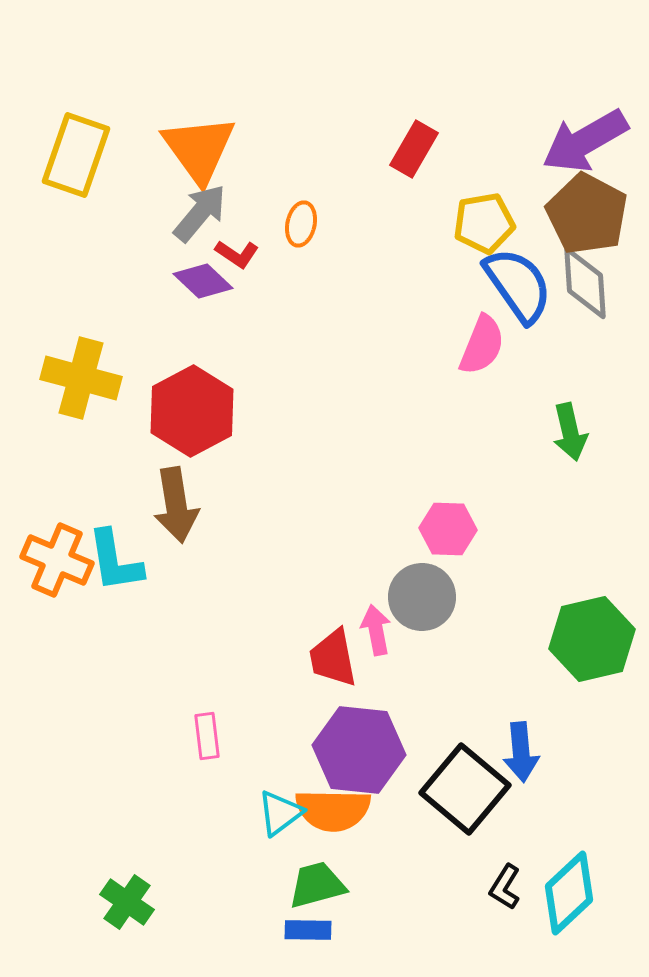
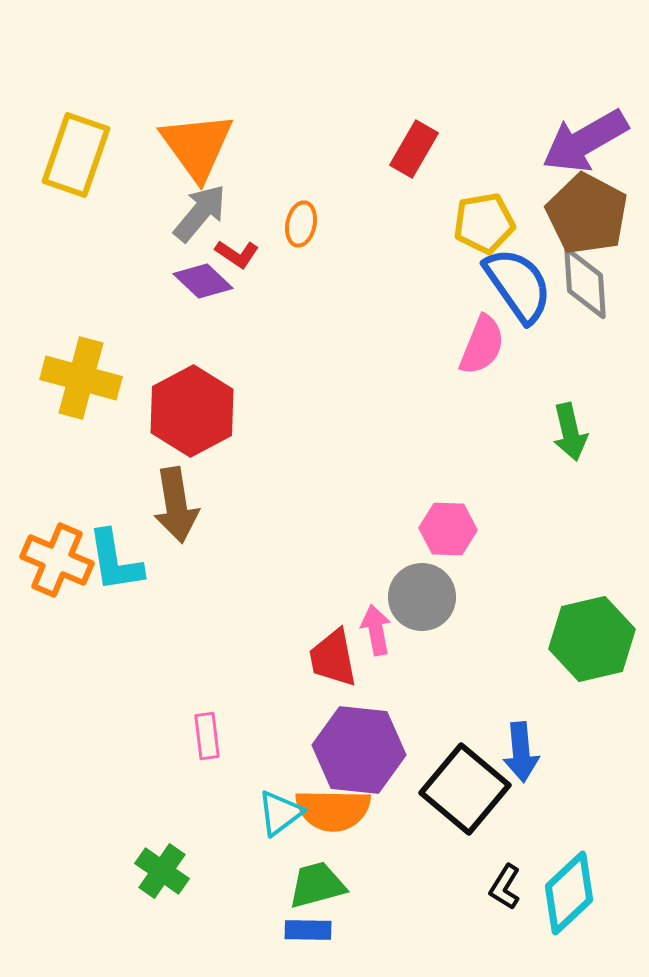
orange triangle: moved 2 px left, 3 px up
green cross: moved 35 px right, 31 px up
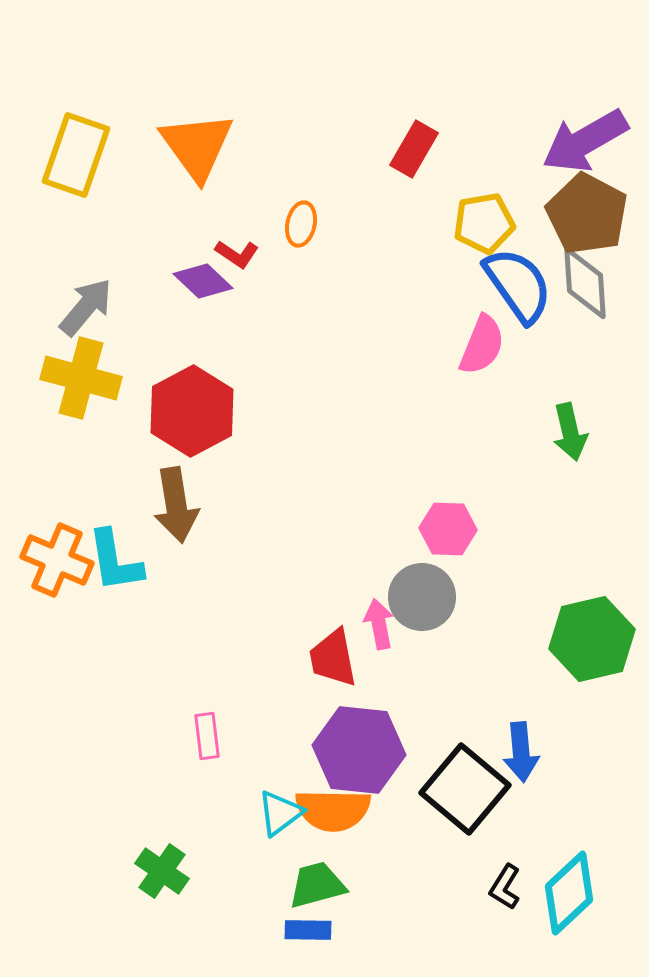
gray arrow: moved 114 px left, 94 px down
pink arrow: moved 3 px right, 6 px up
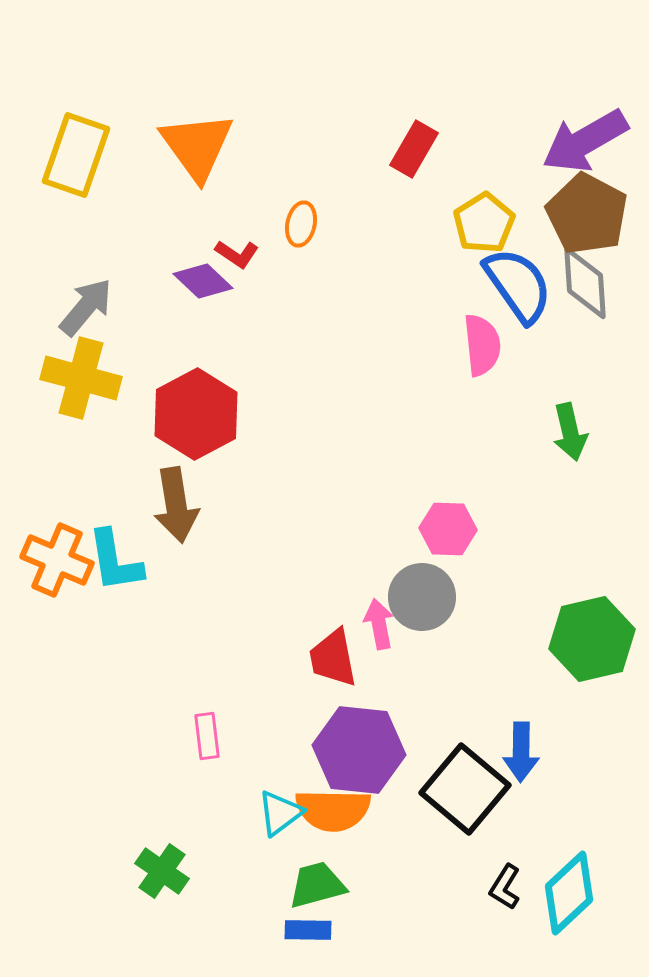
yellow pentagon: rotated 22 degrees counterclockwise
pink semicircle: rotated 28 degrees counterclockwise
red hexagon: moved 4 px right, 3 px down
blue arrow: rotated 6 degrees clockwise
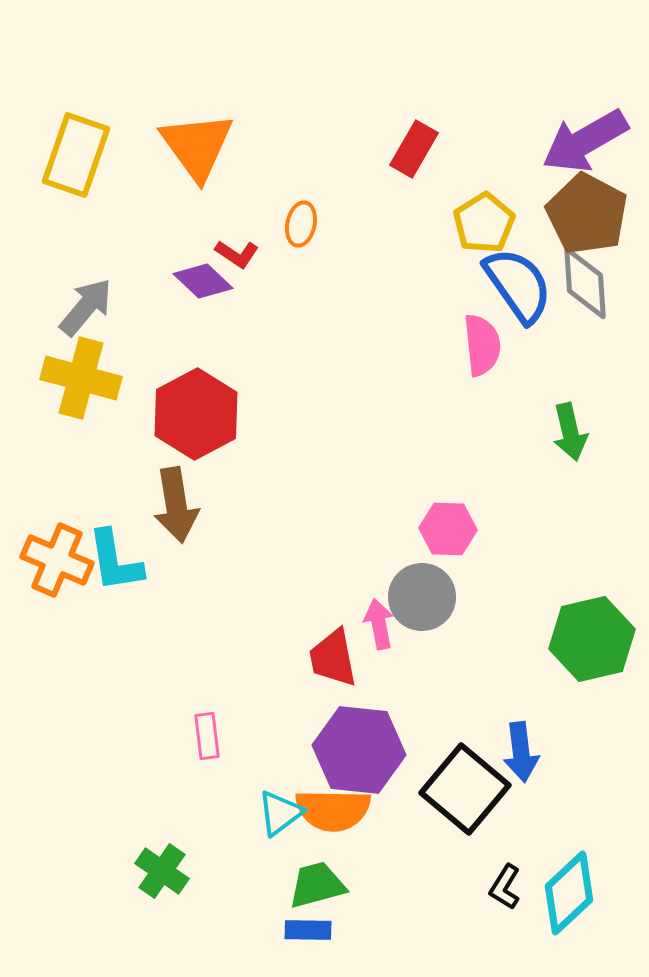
blue arrow: rotated 8 degrees counterclockwise
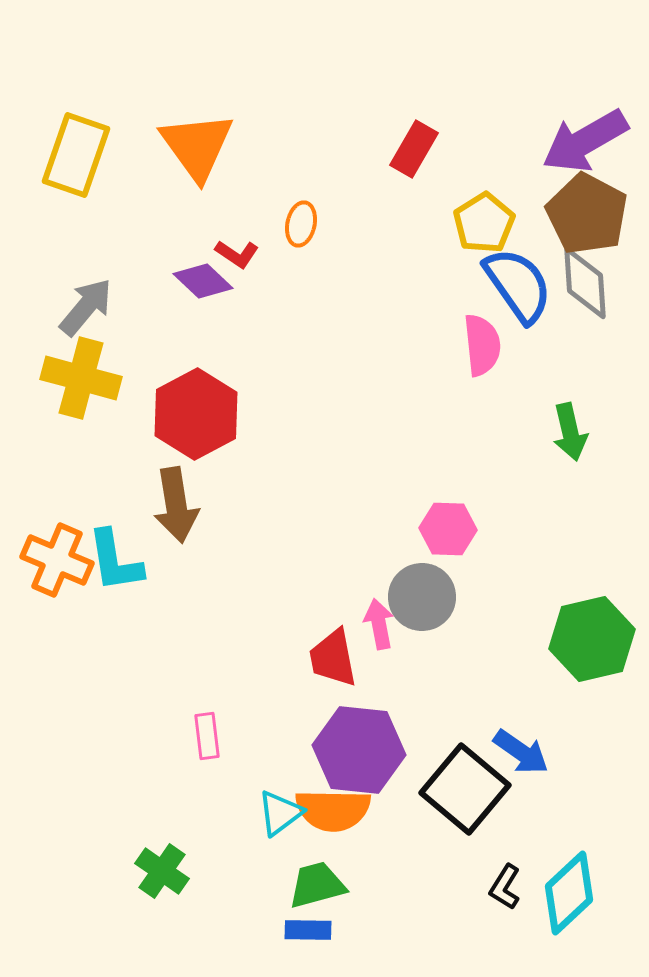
blue arrow: rotated 48 degrees counterclockwise
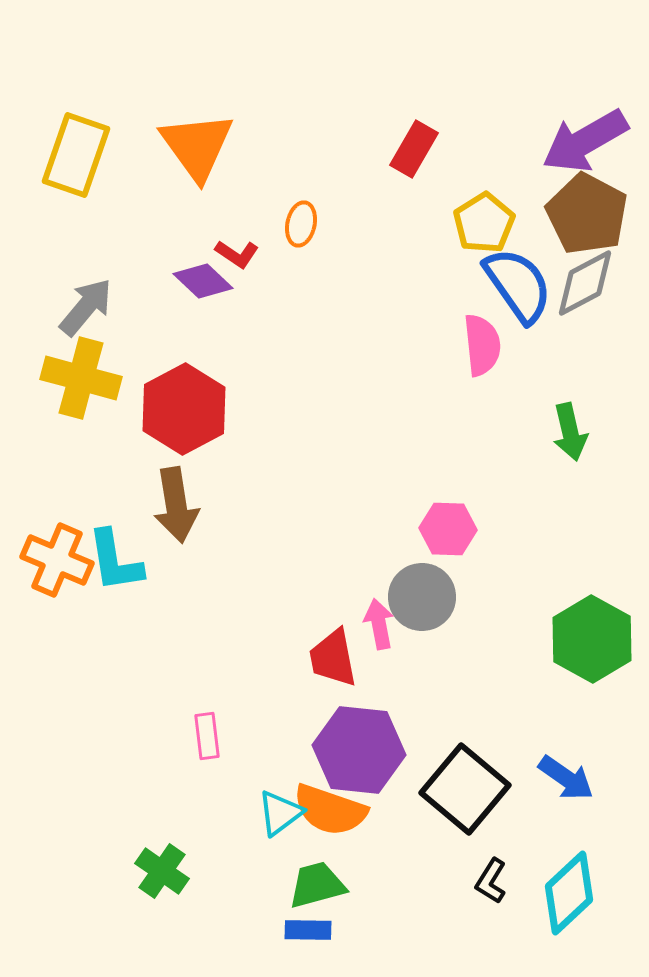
gray diamond: rotated 66 degrees clockwise
red hexagon: moved 12 px left, 5 px up
green hexagon: rotated 18 degrees counterclockwise
blue arrow: moved 45 px right, 26 px down
orange semicircle: moved 3 px left; rotated 18 degrees clockwise
black L-shape: moved 14 px left, 6 px up
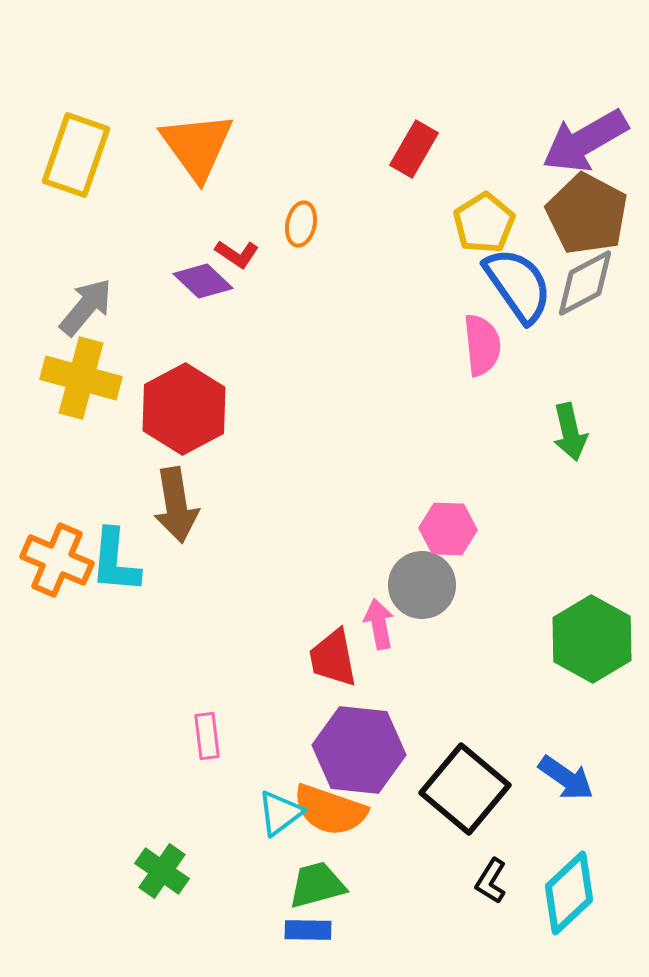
cyan L-shape: rotated 14 degrees clockwise
gray circle: moved 12 px up
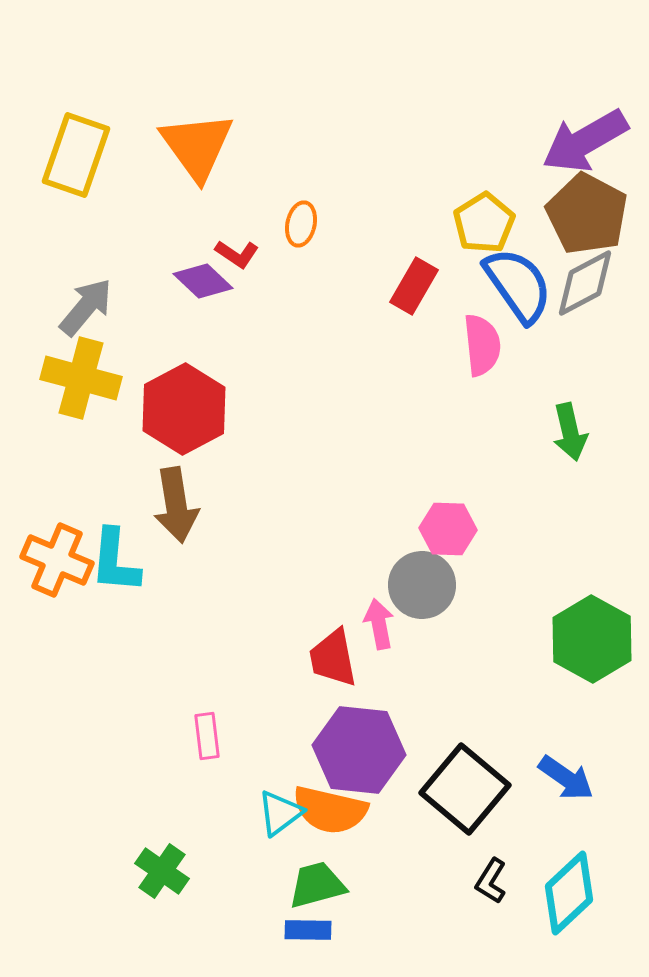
red rectangle: moved 137 px down
orange semicircle: rotated 6 degrees counterclockwise
